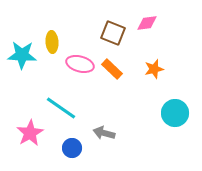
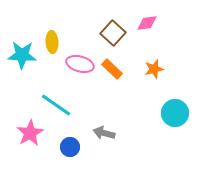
brown square: rotated 20 degrees clockwise
cyan line: moved 5 px left, 3 px up
blue circle: moved 2 px left, 1 px up
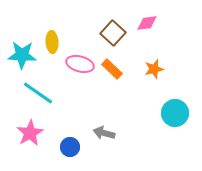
cyan line: moved 18 px left, 12 px up
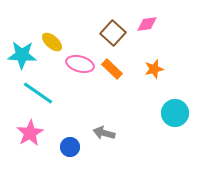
pink diamond: moved 1 px down
yellow ellipse: rotated 45 degrees counterclockwise
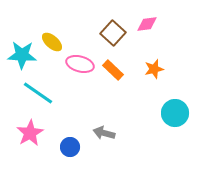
orange rectangle: moved 1 px right, 1 px down
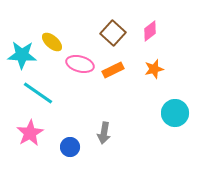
pink diamond: moved 3 px right, 7 px down; rotated 30 degrees counterclockwise
orange rectangle: rotated 70 degrees counterclockwise
gray arrow: rotated 95 degrees counterclockwise
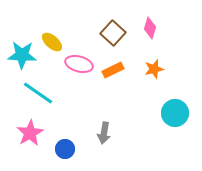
pink diamond: moved 3 px up; rotated 35 degrees counterclockwise
pink ellipse: moved 1 px left
blue circle: moved 5 px left, 2 px down
